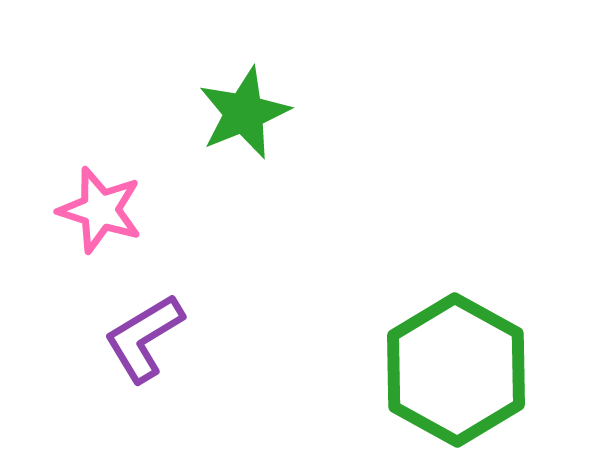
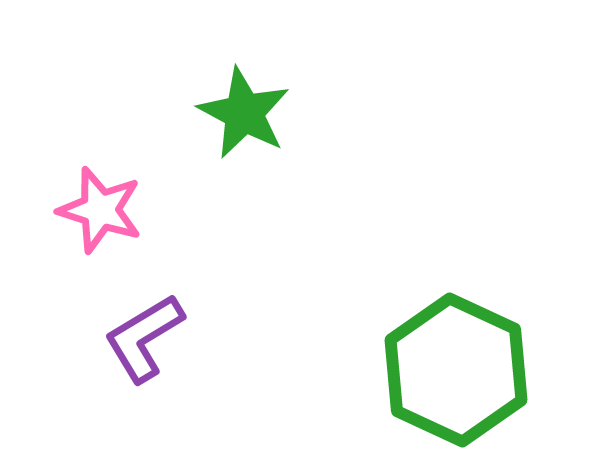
green star: rotated 22 degrees counterclockwise
green hexagon: rotated 4 degrees counterclockwise
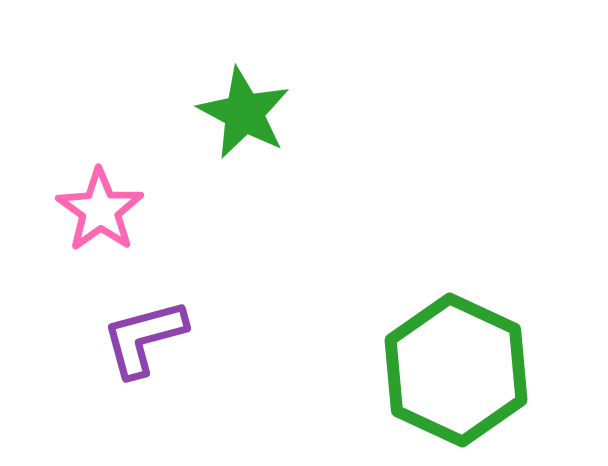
pink star: rotated 18 degrees clockwise
purple L-shape: rotated 16 degrees clockwise
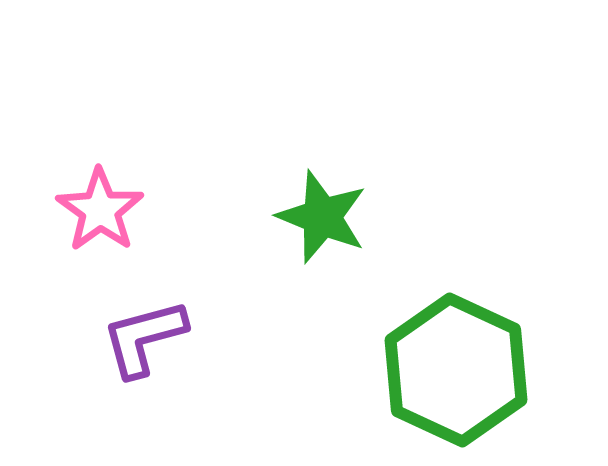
green star: moved 78 px right, 104 px down; rotated 6 degrees counterclockwise
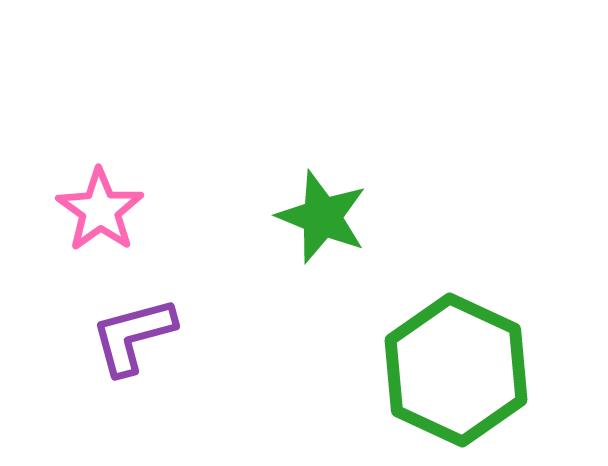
purple L-shape: moved 11 px left, 2 px up
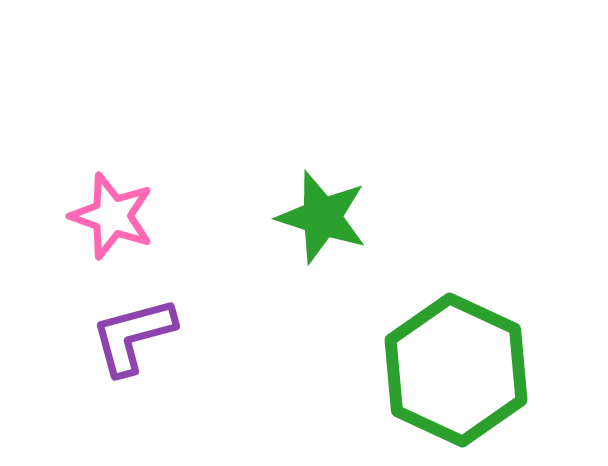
pink star: moved 12 px right, 6 px down; rotated 16 degrees counterclockwise
green star: rotated 4 degrees counterclockwise
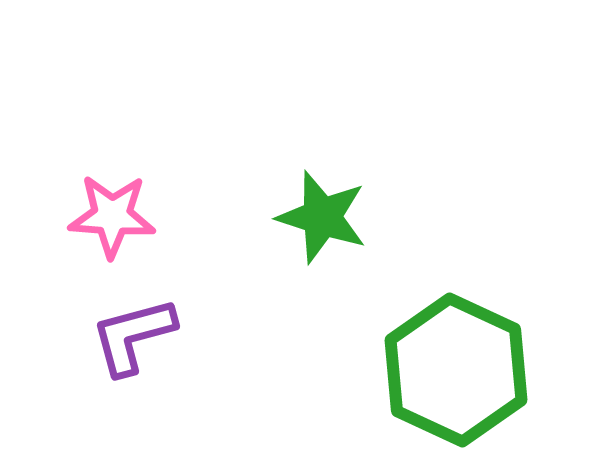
pink star: rotated 16 degrees counterclockwise
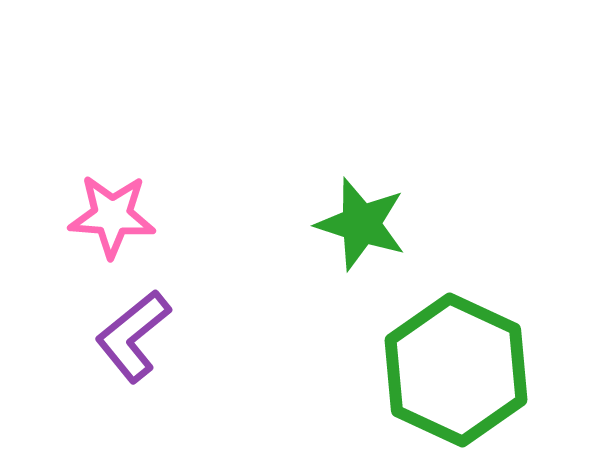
green star: moved 39 px right, 7 px down
purple L-shape: rotated 24 degrees counterclockwise
